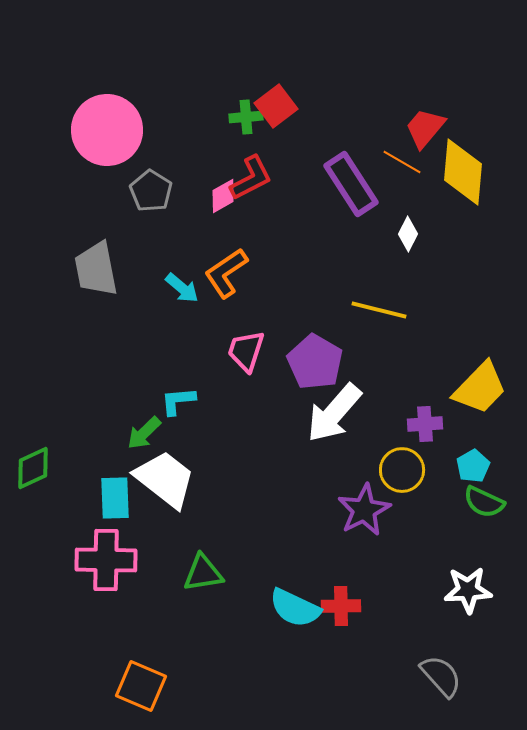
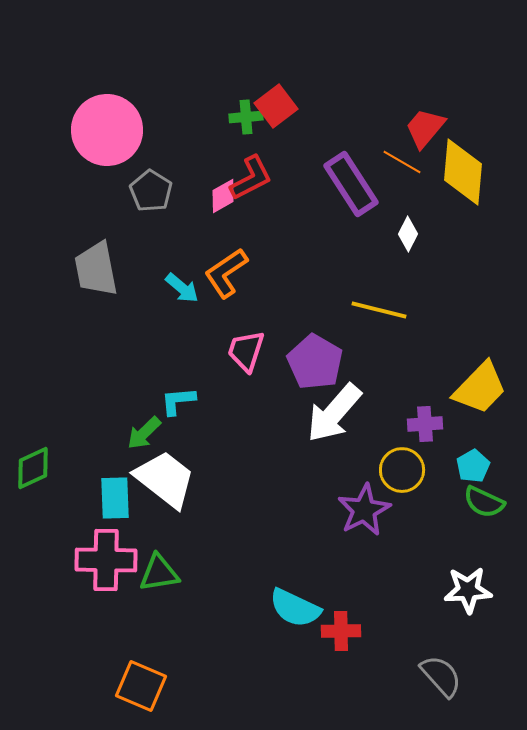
green triangle: moved 44 px left
red cross: moved 25 px down
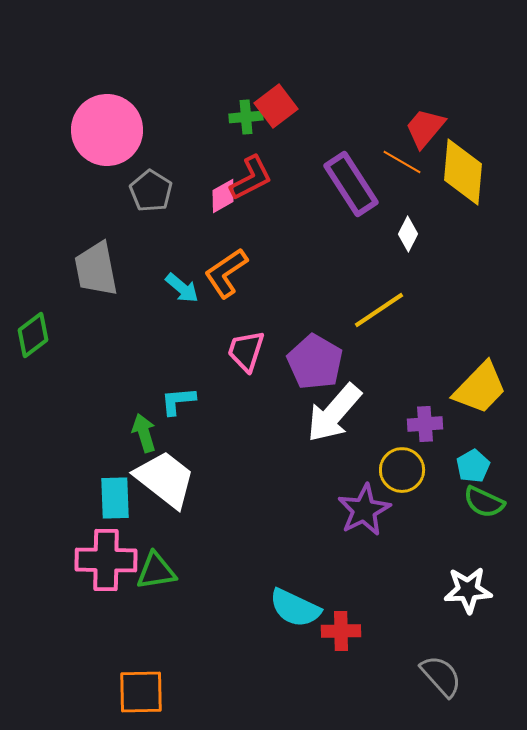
yellow line: rotated 48 degrees counterclockwise
green arrow: rotated 117 degrees clockwise
green diamond: moved 133 px up; rotated 12 degrees counterclockwise
green triangle: moved 3 px left, 2 px up
orange square: moved 6 px down; rotated 24 degrees counterclockwise
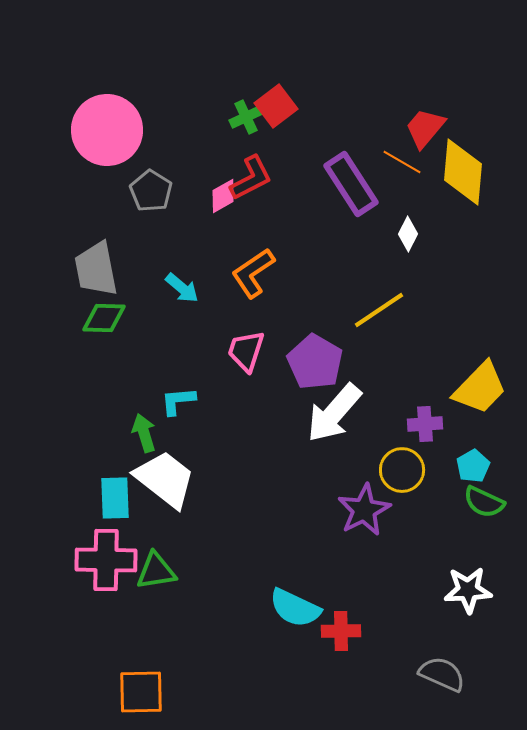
green cross: rotated 20 degrees counterclockwise
orange L-shape: moved 27 px right
green diamond: moved 71 px right, 17 px up; rotated 39 degrees clockwise
gray semicircle: moved 1 px right, 2 px up; rotated 24 degrees counterclockwise
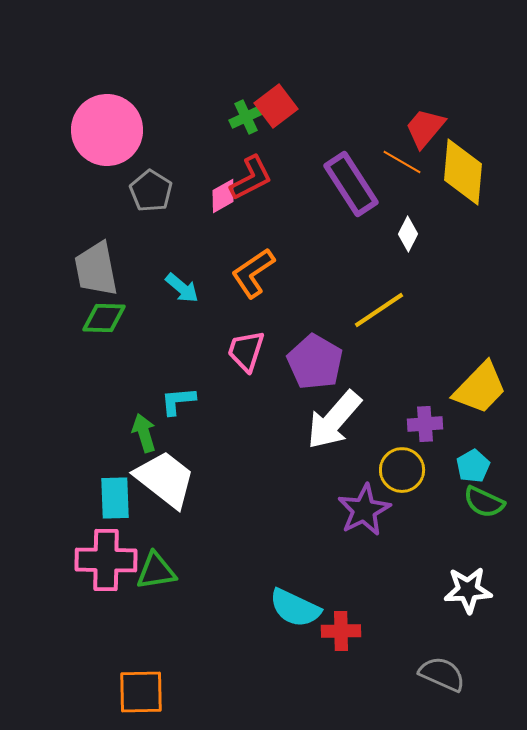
white arrow: moved 7 px down
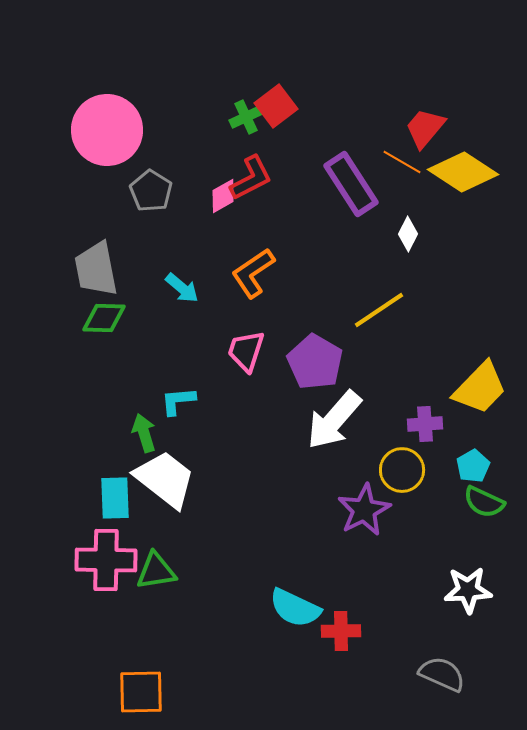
yellow diamond: rotated 62 degrees counterclockwise
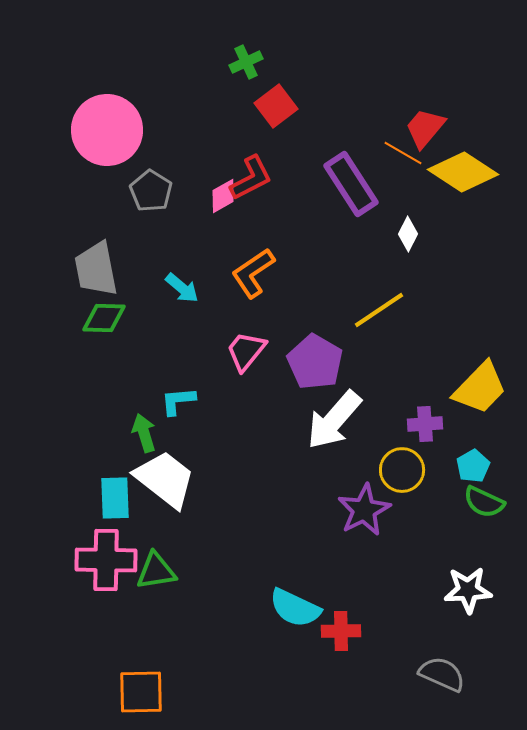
green cross: moved 55 px up
orange line: moved 1 px right, 9 px up
pink trapezoid: rotated 21 degrees clockwise
